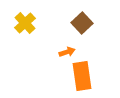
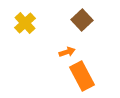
brown square: moved 3 px up
orange rectangle: rotated 20 degrees counterclockwise
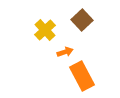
yellow cross: moved 20 px right, 7 px down
orange arrow: moved 2 px left
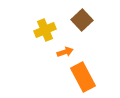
yellow cross: rotated 20 degrees clockwise
orange rectangle: moved 1 px right, 1 px down
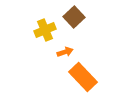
brown square: moved 8 px left, 3 px up
orange rectangle: rotated 16 degrees counterclockwise
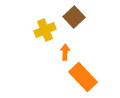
orange arrow: rotated 70 degrees counterclockwise
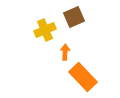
brown square: rotated 20 degrees clockwise
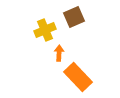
orange arrow: moved 6 px left, 1 px down
orange rectangle: moved 5 px left
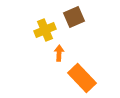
orange rectangle: moved 4 px right, 1 px down
